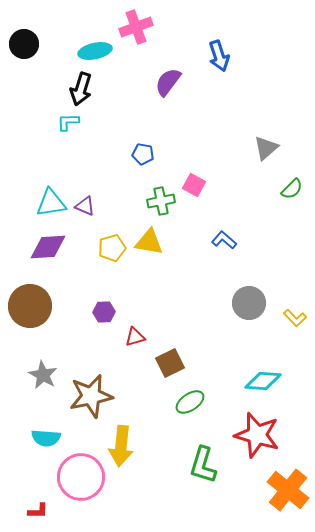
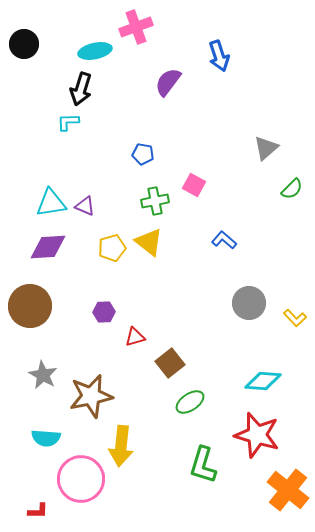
green cross: moved 6 px left
yellow triangle: rotated 28 degrees clockwise
brown square: rotated 12 degrees counterclockwise
pink circle: moved 2 px down
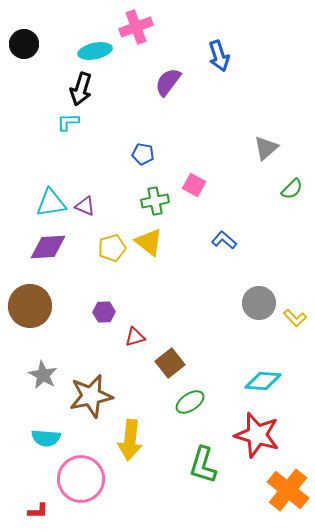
gray circle: moved 10 px right
yellow arrow: moved 9 px right, 6 px up
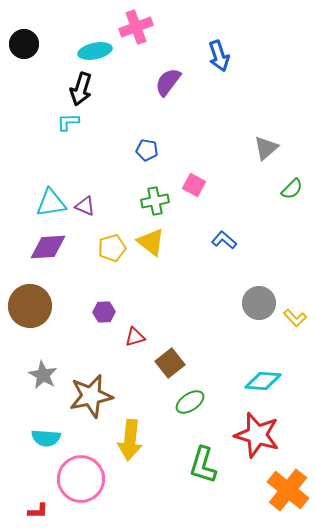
blue pentagon: moved 4 px right, 4 px up
yellow triangle: moved 2 px right
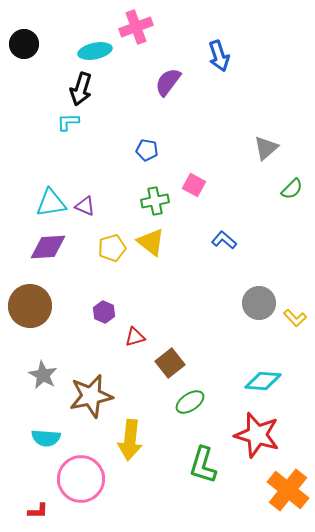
purple hexagon: rotated 25 degrees clockwise
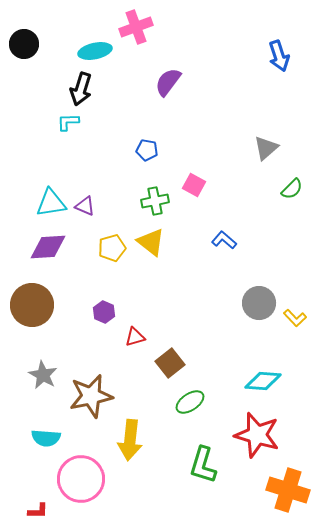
blue arrow: moved 60 px right
brown circle: moved 2 px right, 1 px up
orange cross: rotated 21 degrees counterclockwise
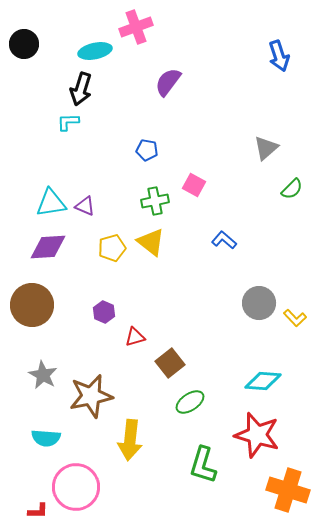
pink circle: moved 5 px left, 8 px down
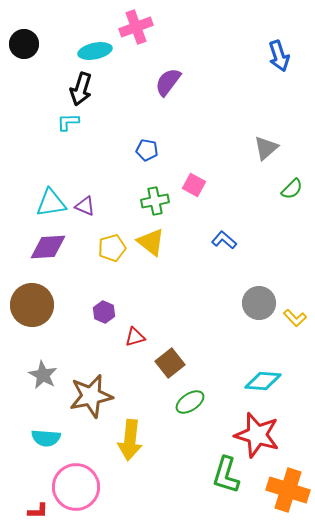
green L-shape: moved 23 px right, 10 px down
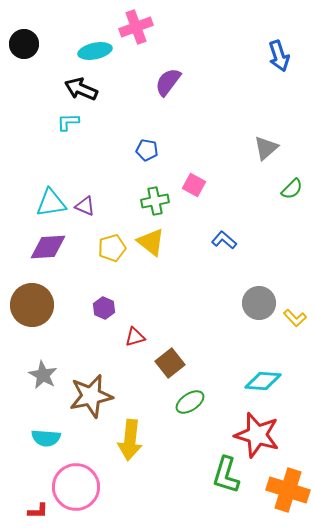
black arrow: rotated 96 degrees clockwise
purple hexagon: moved 4 px up
